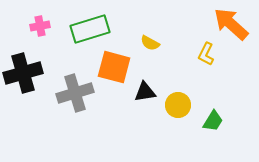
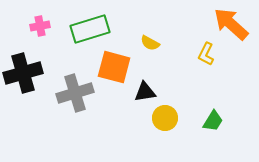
yellow circle: moved 13 px left, 13 px down
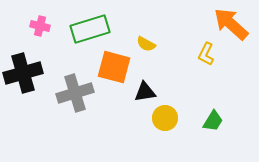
pink cross: rotated 24 degrees clockwise
yellow semicircle: moved 4 px left, 1 px down
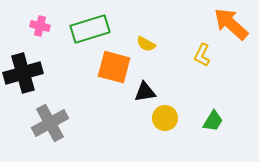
yellow L-shape: moved 4 px left, 1 px down
gray cross: moved 25 px left, 30 px down; rotated 12 degrees counterclockwise
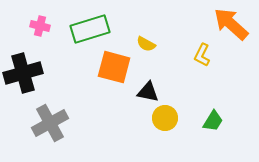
black triangle: moved 3 px right; rotated 20 degrees clockwise
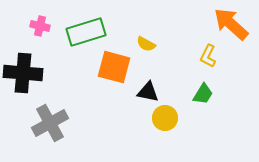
green rectangle: moved 4 px left, 3 px down
yellow L-shape: moved 6 px right, 1 px down
black cross: rotated 21 degrees clockwise
green trapezoid: moved 10 px left, 27 px up
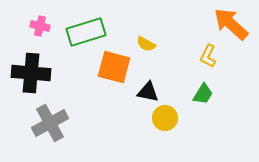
black cross: moved 8 px right
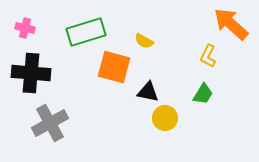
pink cross: moved 15 px left, 2 px down
yellow semicircle: moved 2 px left, 3 px up
